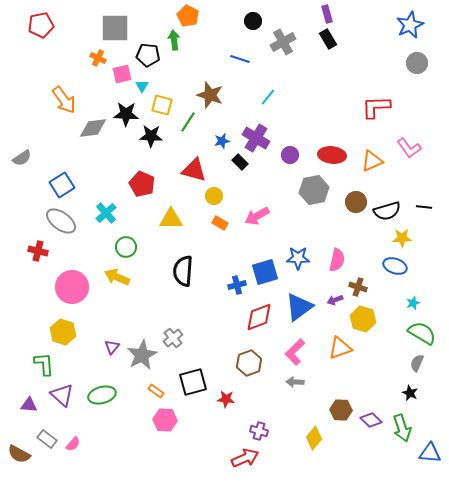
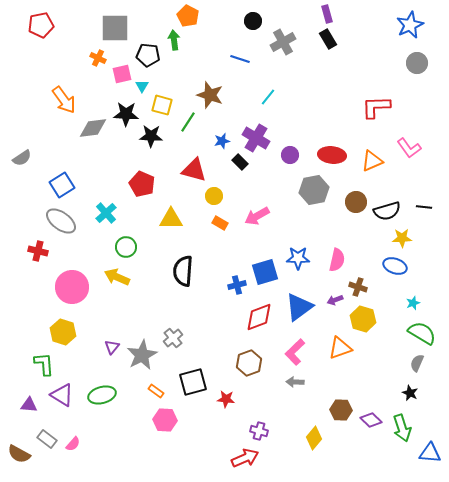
purple triangle at (62, 395): rotated 10 degrees counterclockwise
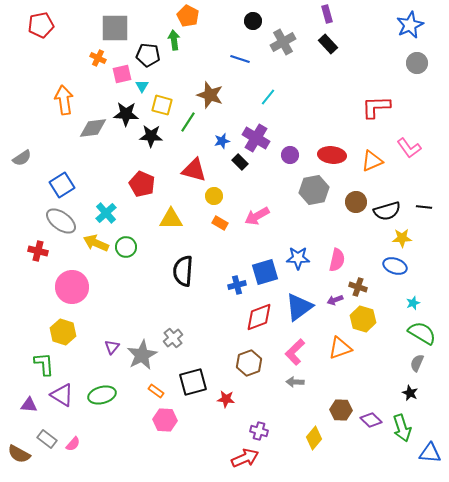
black rectangle at (328, 39): moved 5 px down; rotated 12 degrees counterclockwise
orange arrow at (64, 100): rotated 152 degrees counterclockwise
yellow arrow at (117, 277): moved 21 px left, 34 px up
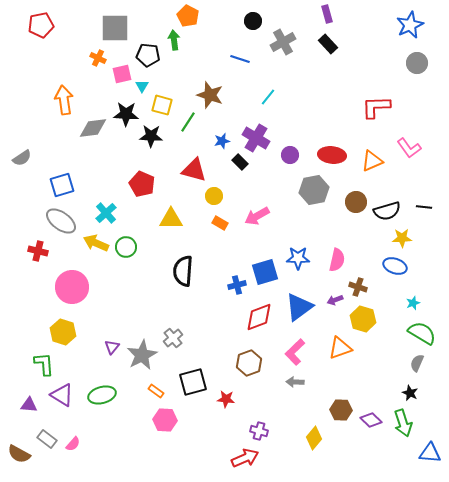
blue square at (62, 185): rotated 15 degrees clockwise
green arrow at (402, 428): moved 1 px right, 5 px up
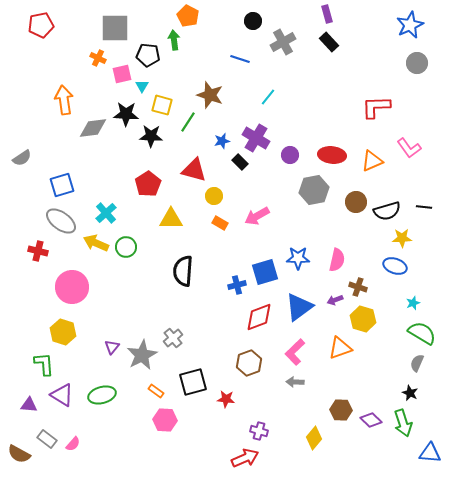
black rectangle at (328, 44): moved 1 px right, 2 px up
red pentagon at (142, 184): moved 6 px right; rotated 15 degrees clockwise
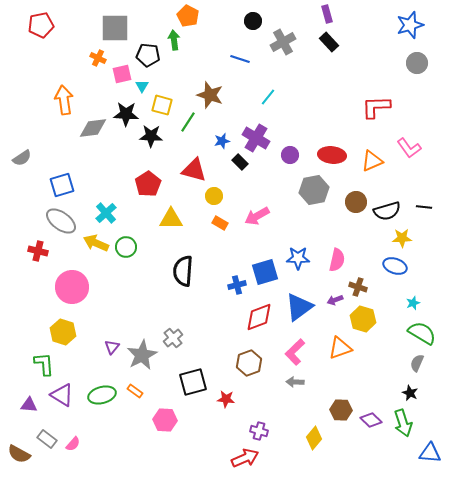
blue star at (410, 25): rotated 8 degrees clockwise
orange rectangle at (156, 391): moved 21 px left
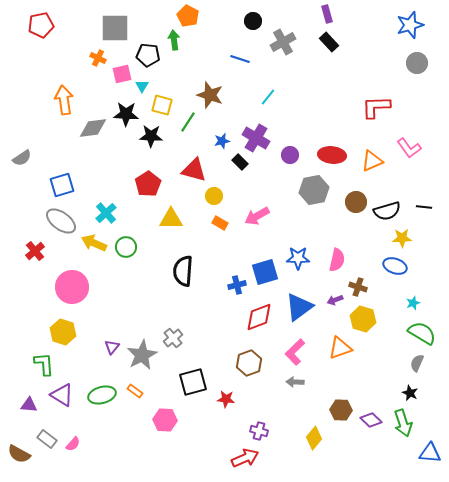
yellow arrow at (96, 243): moved 2 px left
red cross at (38, 251): moved 3 px left; rotated 36 degrees clockwise
